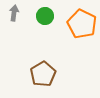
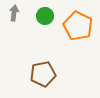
orange pentagon: moved 4 px left, 2 px down
brown pentagon: rotated 20 degrees clockwise
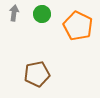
green circle: moved 3 px left, 2 px up
brown pentagon: moved 6 px left
